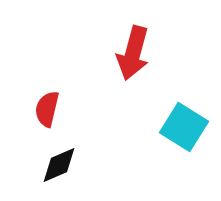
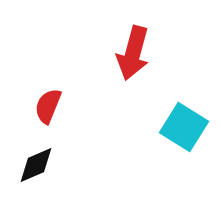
red semicircle: moved 1 px right, 3 px up; rotated 9 degrees clockwise
black diamond: moved 23 px left
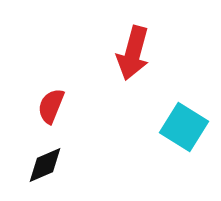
red semicircle: moved 3 px right
black diamond: moved 9 px right
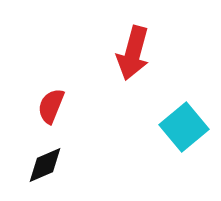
cyan square: rotated 18 degrees clockwise
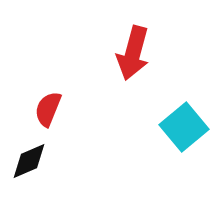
red semicircle: moved 3 px left, 3 px down
black diamond: moved 16 px left, 4 px up
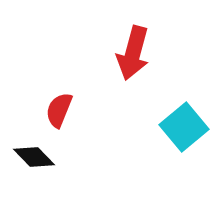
red semicircle: moved 11 px right, 1 px down
black diamond: moved 5 px right, 4 px up; rotated 69 degrees clockwise
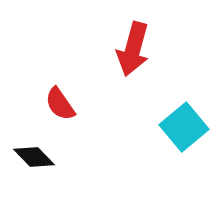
red arrow: moved 4 px up
red semicircle: moved 1 px right, 6 px up; rotated 57 degrees counterclockwise
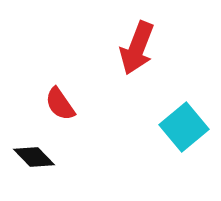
red arrow: moved 4 px right, 1 px up; rotated 6 degrees clockwise
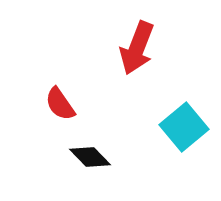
black diamond: moved 56 px right
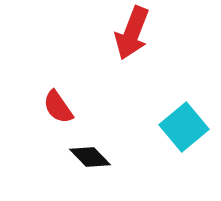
red arrow: moved 5 px left, 15 px up
red semicircle: moved 2 px left, 3 px down
